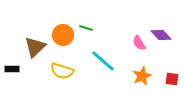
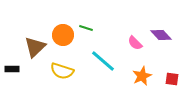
pink semicircle: moved 4 px left; rotated 14 degrees counterclockwise
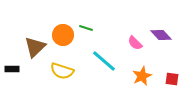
cyan line: moved 1 px right
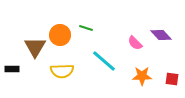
orange circle: moved 3 px left
brown triangle: rotated 15 degrees counterclockwise
yellow semicircle: rotated 20 degrees counterclockwise
orange star: rotated 24 degrees clockwise
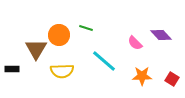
orange circle: moved 1 px left
brown triangle: moved 1 px right, 2 px down
red square: rotated 24 degrees clockwise
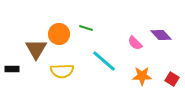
orange circle: moved 1 px up
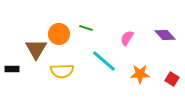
purple diamond: moved 4 px right
pink semicircle: moved 8 px left, 5 px up; rotated 77 degrees clockwise
orange star: moved 2 px left, 2 px up
